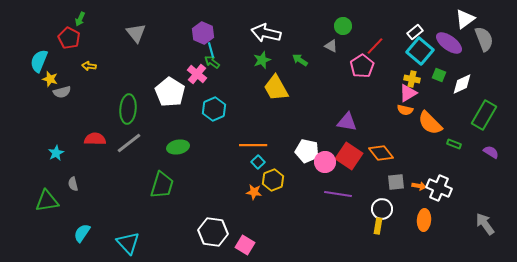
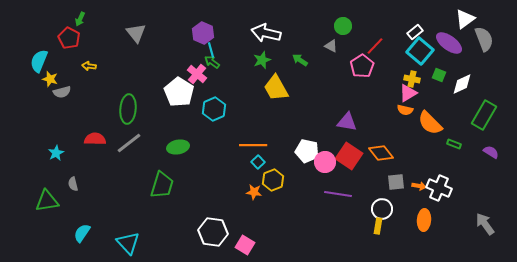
white pentagon at (170, 92): moved 9 px right
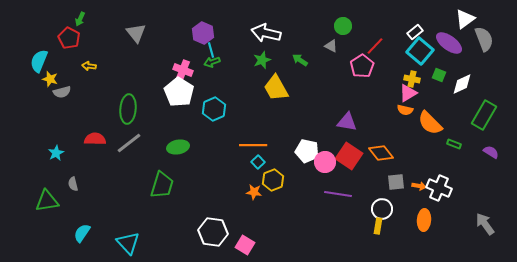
green arrow at (212, 62): rotated 56 degrees counterclockwise
pink cross at (197, 74): moved 14 px left, 4 px up; rotated 18 degrees counterclockwise
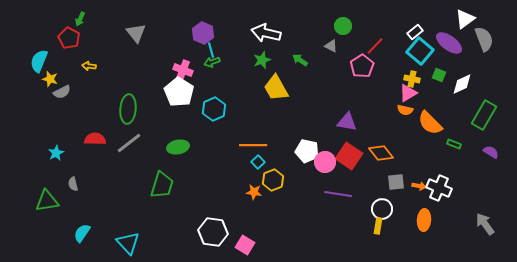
gray semicircle at (62, 92): rotated 12 degrees counterclockwise
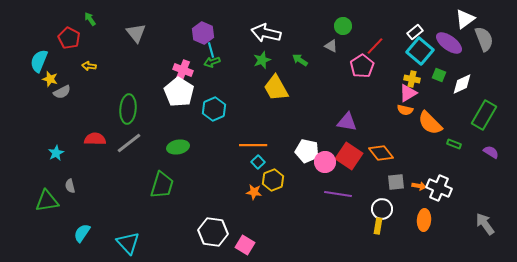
green arrow at (80, 19): moved 10 px right; rotated 120 degrees clockwise
gray semicircle at (73, 184): moved 3 px left, 2 px down
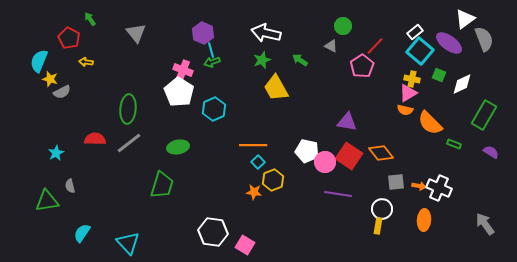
yellow arrow at (89, 66): moved 3 px left, 4 px up
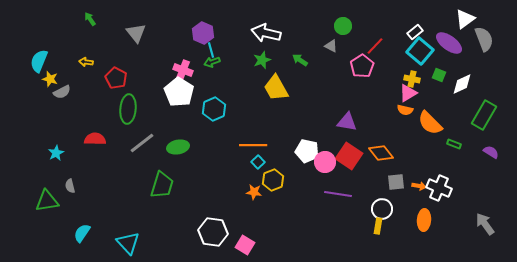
red pentagon at (69, 38): moved 47 px right, 40 px down
gray line at (129, 143): moved 13 px right
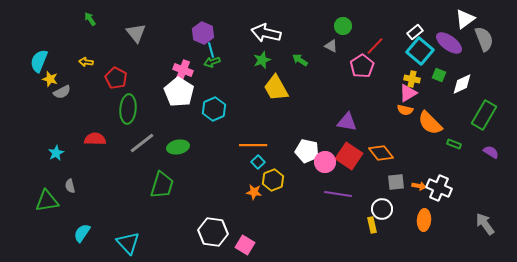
yellow rectangle at (378, 226): moved 6 px left, 1 px up; rotated 21 degrees counterclockwise
